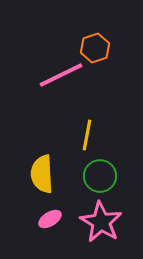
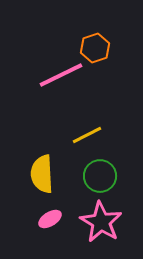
yellow line: rotated 52 degrees clockwise
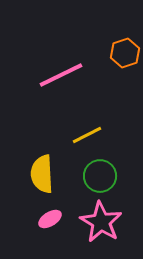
orange hexagon: moved 30 px right, 5 px down
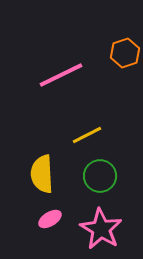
pink star: moved 7 px down
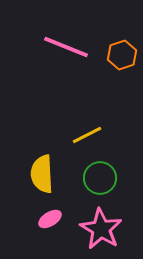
orange hexagon: moved 3 px left, 2 px down
pink line: moved 5 px right, 28 px up; rotated 48 degrees clockwise
green circle: moved 2 px down
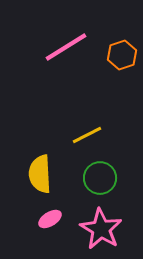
pink line: rotated 54 degrees counterclockwise
yellow semicircle: moved 2 px left
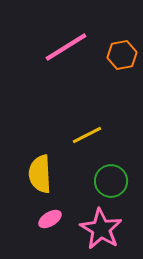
orange hexagon: rotated 8 degrees clockwise
green circle: moved 11 px right, 3 px down
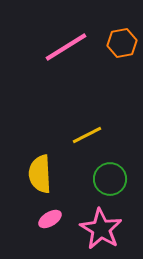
orange hexagon: moved 12 px up
green circle: moved 1 px left, 2 px up
